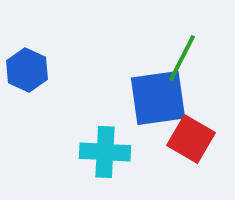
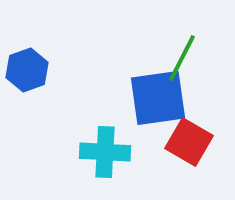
blue hexagon: rotated 15 degrees clockwise
red square: moved 2 px left, 3 px down
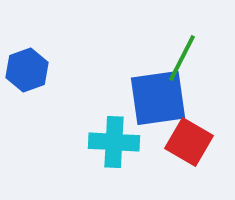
cyan cross: moved 9 px right, 10 px up
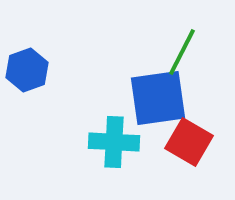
green line: moved 6 px up
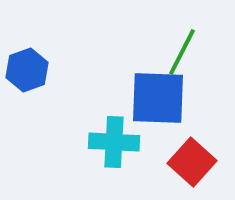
blue square: rotated 10 degrees clockwise
red square: moved 3 px right, 20 px down; rotated 12 degrees clockwise
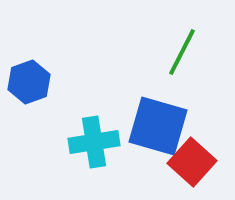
blue hexagon: moved 2 px right, 12 px down
blue square: moved 28 px down; rotated 14 degrees clockwise
cyan cross: moved 20 px left; rotated 12 degrees counterclockwise
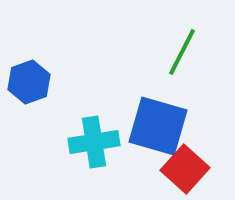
red square: moved 7 px left, 7 px down
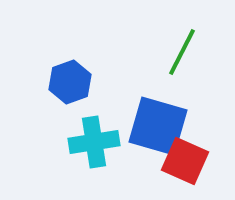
blue hexagon: moved 41 px right
red square: moved 8 px up; rotated 18 degrees counterclockwise
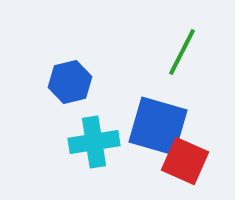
blue hexagon: rotated 6 degrees clockwise
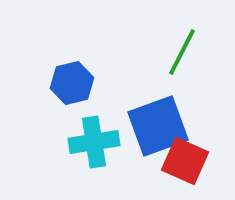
blue hexagon: moved 2 px right, 1 px down
blue square: rotated 36 degrees counterclockwise
